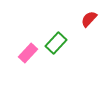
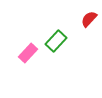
green rectangle: moved 2 px up
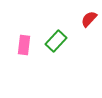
pink rectangle: moved 4 px left, 8 px up; rotated 36 degrees counterclockwise
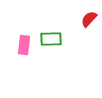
green rectangle: moved 5 px left, 2 px up; rotated 45 degrees clockwise
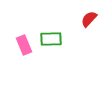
pink rectangle: rotated 30 degrees counterclockwise
